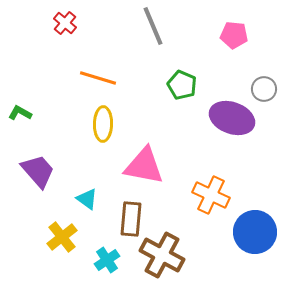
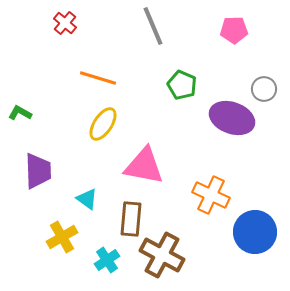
pink pentagon: moved 5 px up; rotated 8 degrees counterclockwise
yellow ellipse: rotated 32 degrees clockwise
purple trapezoid: rotated 39 degrees clockwise
yellow cross: rotated 8 degrees clockwise
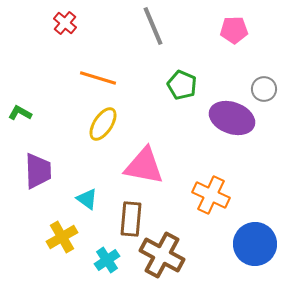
blue circle: moved 12 px down
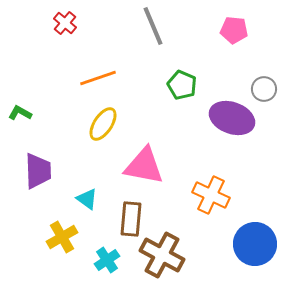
pink pentagon: rotated 8 degrees clockwise
orange line: rotated 36 degrees counterclockwise
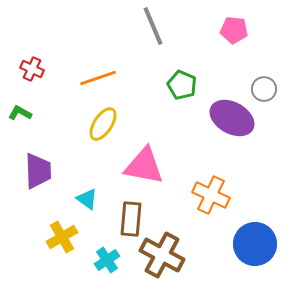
red cross: moved 33 px left, 46 px down; rotated 15 degrees counterclockwise
purple ellipse: rotated 9 degrees clockwise
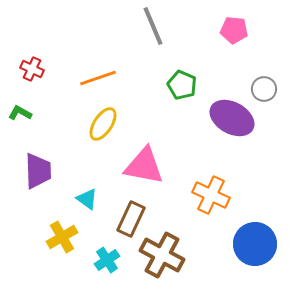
brown rectangle: rotated 20 degrees clockwise
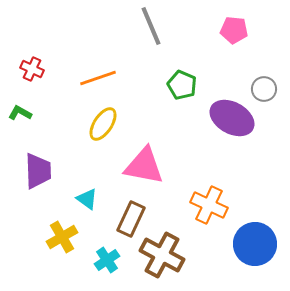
gray line: moved 2 px left
orange cross: moved 2 px left, 10 px down
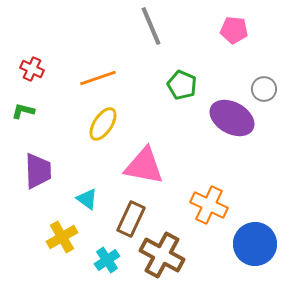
green L-shape: moved 3 px right, 2 px up; rotated 15 degrees counterclockwise
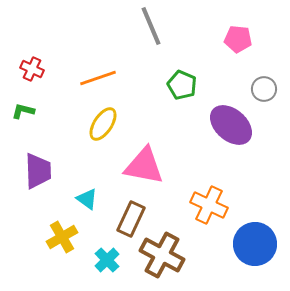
pink pentagon: moved 4 px right, 9 px down
purple ellipse: moved 1 px left, 7 px down; rotated 12 degrees clockwise
cyan cross: rotated 10 degrees counterclockwise
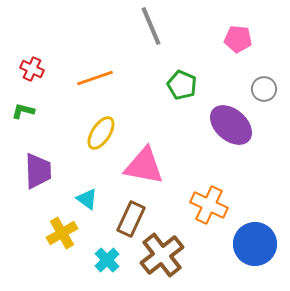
orange line: moved 3 px left
yellow ellipse: moved 2 px left, 9 px down
yellow cross: moved 4 px up
brown cross: rotated 24 degrees clockwise
